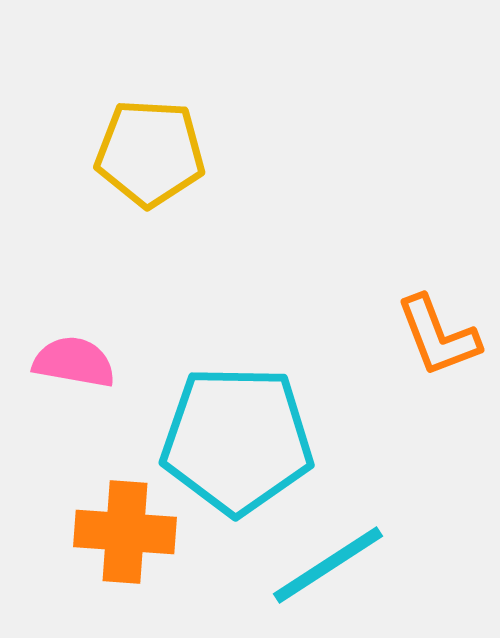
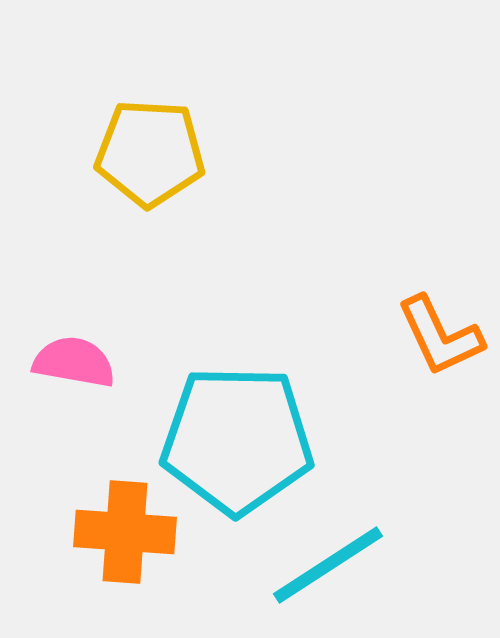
orange L-shape: moved 2 px right; rotated 4 degrees counterclockwise
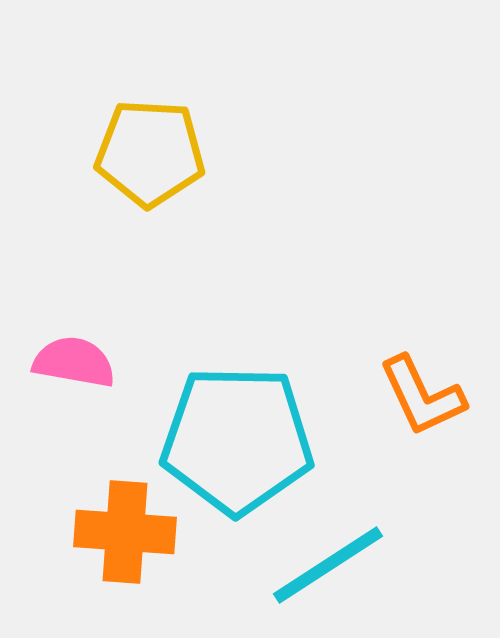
orange L-shape: moved 18 px left, 60 px down
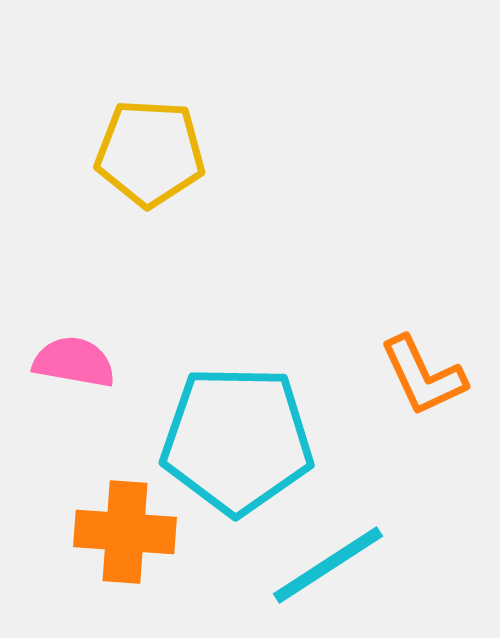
orange L-shape: moved 1 px right, 20 px up
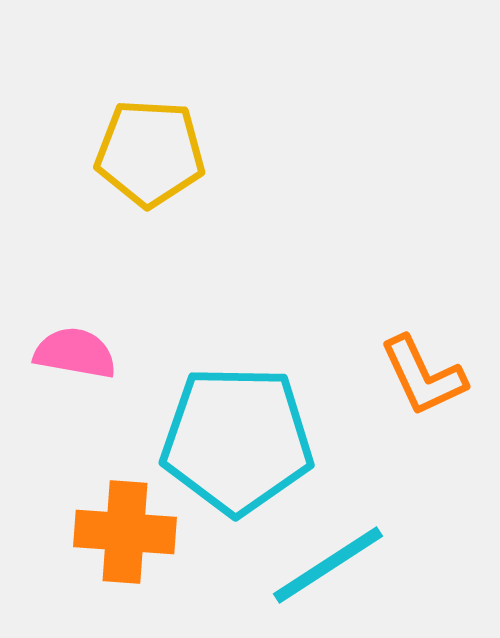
pink semicircle: moved 1 px right, 9 px up
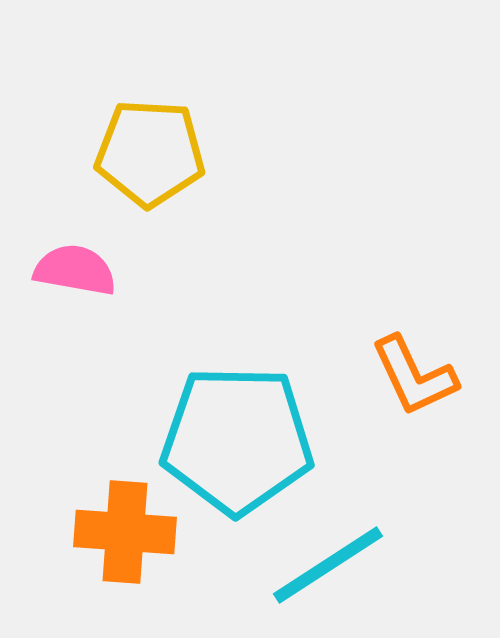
pink semicircle: moved 83 px up
orange L-shape: moved 9 px left
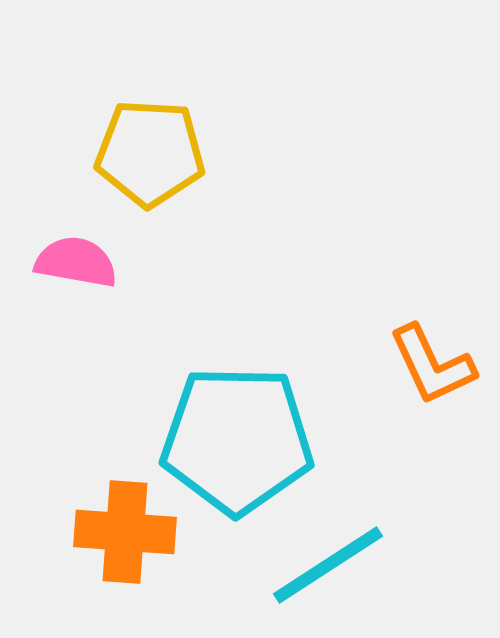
pink semicircle: moved 1 px right, 8 px up
orange L-shape: moved 18 px right, 11 px up
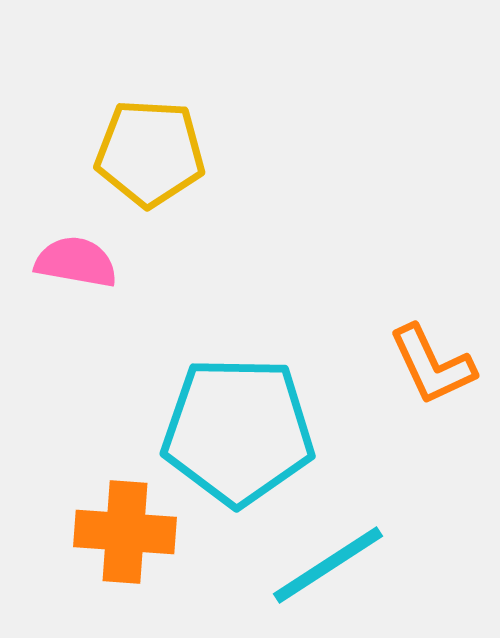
cyan pentagon: moved 1 px right, 9 px up
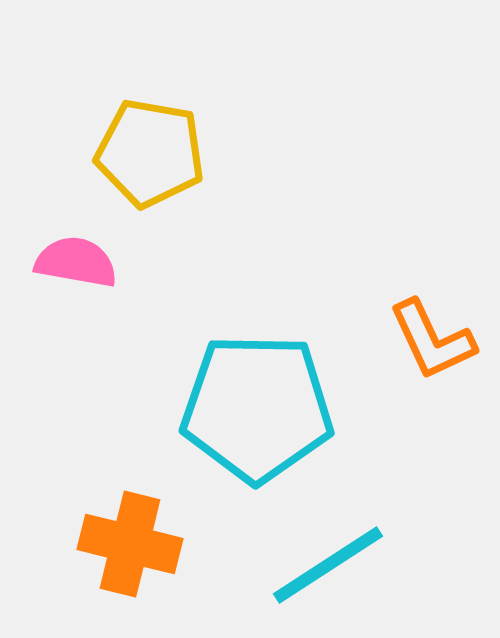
yellow pentagon: rotated 7 degrees clockwise
orange L-shape: moved 25 px up
cyan pentagon: moved 19 px right, 23 px up
orange cross: moved 5 px right, 12 px down; rotated 10 degrees clockwise
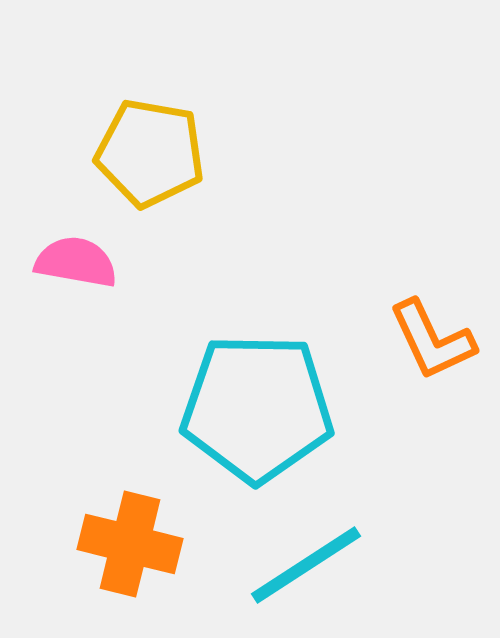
cyan line: moved 22 px left
